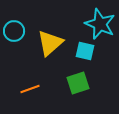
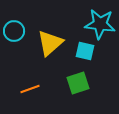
cyan star: rotated 16 degrees counterclockwise
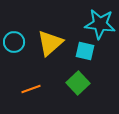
cyan circle: moved 11 px down
green square: rotated 25 degrees counterclockwise
orange line: moved 1 px right
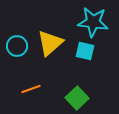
cyan star: moved 7 px left, 2 px up
cyan circle: moved 3 px right, 4 px down
green square: moved 1 px left, 15 px down
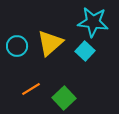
cyan square: rotated 30 degrees clockwise
orange line: rotated 12 degrees counterclockwise
green square: moved 13 px left
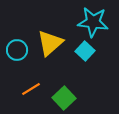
cyan circle: moved 4 px down
